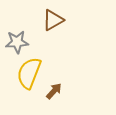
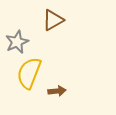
gray star: rotated 20 degrees counterclockwise
brown arrow: moved 3 px right; rotated 42 degrees clockwise
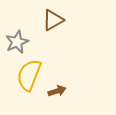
yellow semicircle: moved 2 px down
brown arrow: rotated 12 degrees counterclockwise
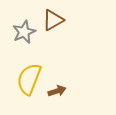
gray star: moved 7 px right, 10 px up
yellow semicircle: moved 4 px down
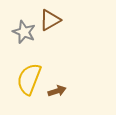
brown triangle: moved 3 px left
gray star: rotated 25 degrees counterclockwise
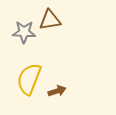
brown triangle: rotated 20 degrees clockwise
gray star: rotated 20 degrees counterclockwise
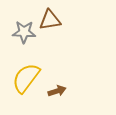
yellow semicircle: moved 3 px left, 1 px up; rotated 16 degrees clockwise
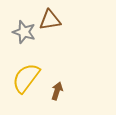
gray star: rotated 15 degrees clockwise
brown arrow: rotated 54 degrees counterclockwise
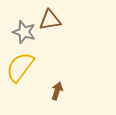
yellow semicircle: moved 6 px left, 11 px up
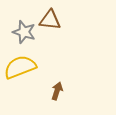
brown triangle: rotated 15 degrees clockwise
yellow semicircle: rotated 32 degrees clockwise
